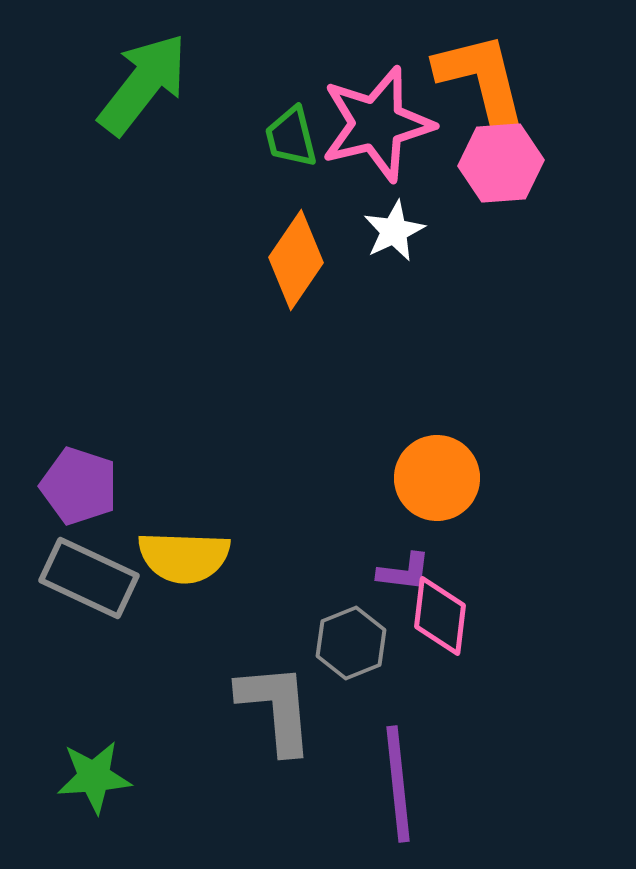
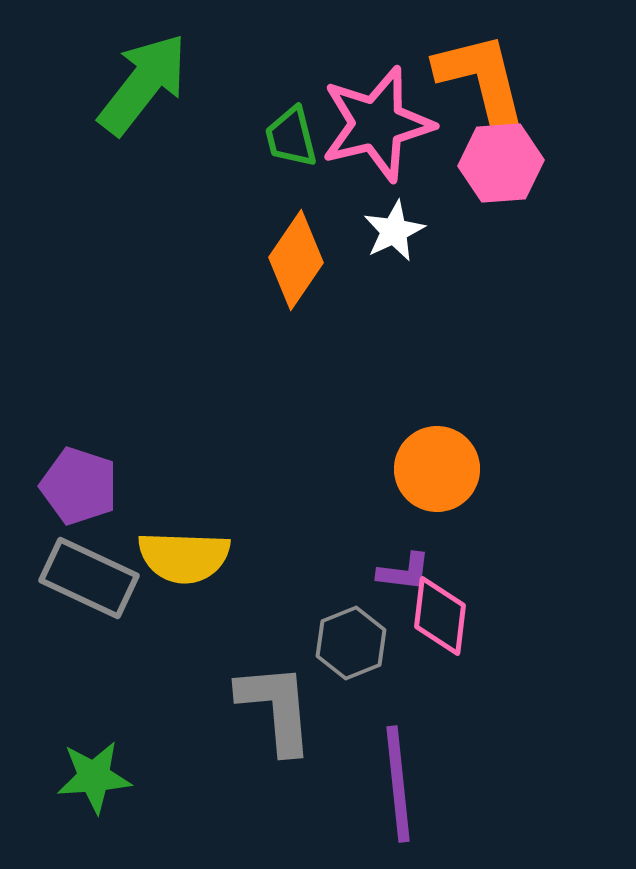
orange circle: moved 9 px up
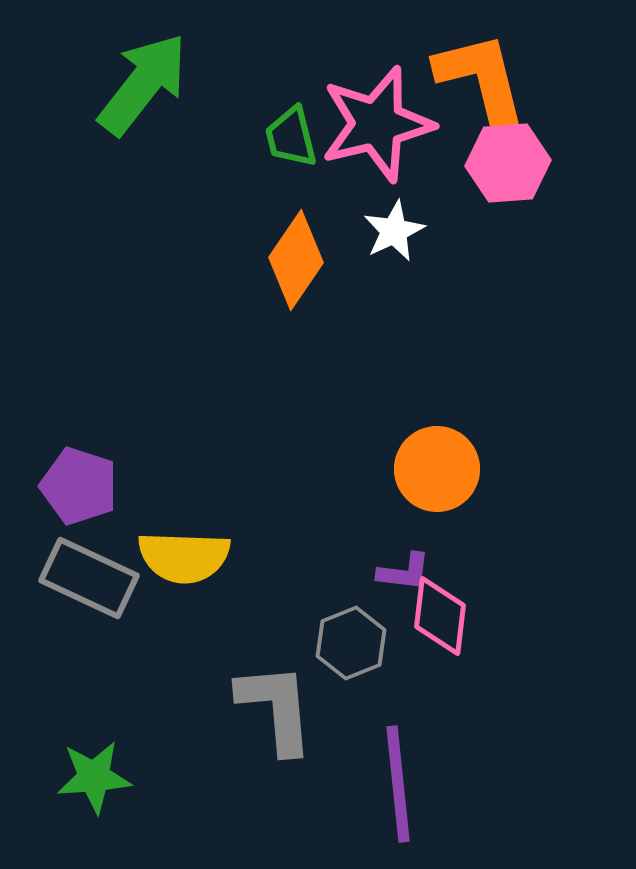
pink hexagon: moved 7 px right
